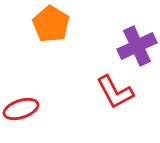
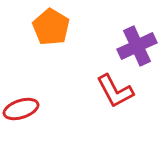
orange pentagon: moved 3 px down
red L-shape: moved 1 px up
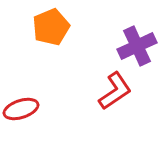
orange pentagon: rotated 18 degrees clockwise
red L-shape: rotated 96 degrees counterclockwise
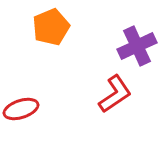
red L-shape: moved 3 px down
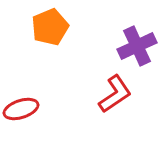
orange pentagon: moved 1 px left
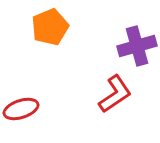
purple cross: rotated 9 degrees clockwise
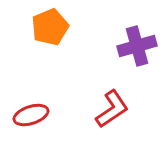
red L-shape: moved 3 px left, 15 px down
red ellipse: moved 10 px right, 6 px down
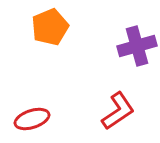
red L-shape: moved 6 px right, 2 px down
red ellipse: moved 1 px right, 4 px down
